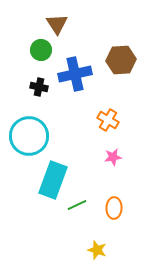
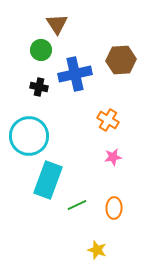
cyan rectangle: moved 5 px left
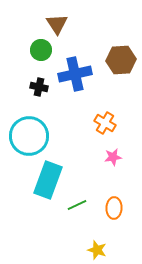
orange cross: moved 3 px left, 3 px down
